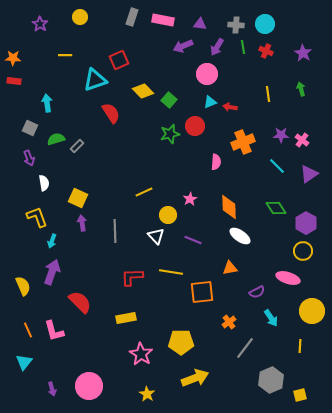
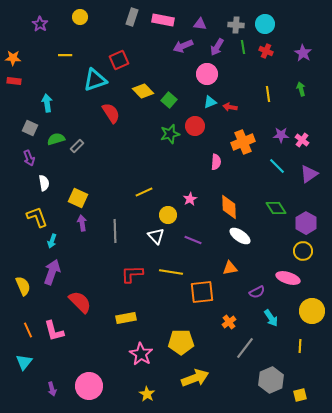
red L-shape at (132, 277): moved 3 px up
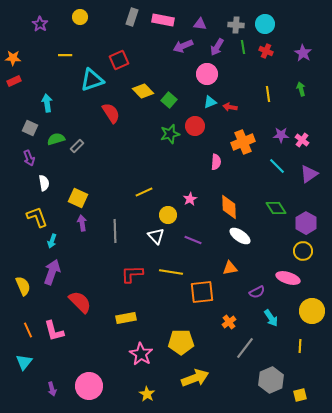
cyan triangle at (95, 80): moved 3 px left
red rectangle at (14, 81): rotated 32 degrees counterclockwise
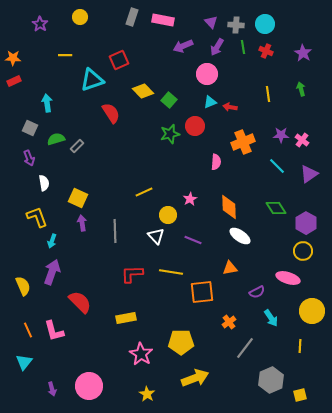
purple triangle at (200, 24): moved 11 px right, 2 px up; rotated 40 degrees clockwise
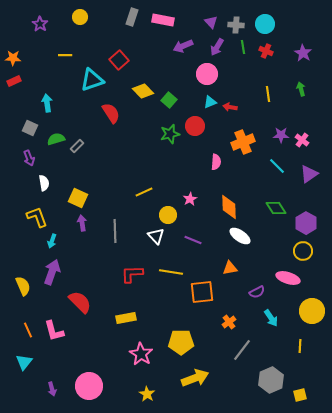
red square at (119, 60): rotated 18 degrees counterclockwise
gray line at (245, 348): moved 3 px left, 2 px down
